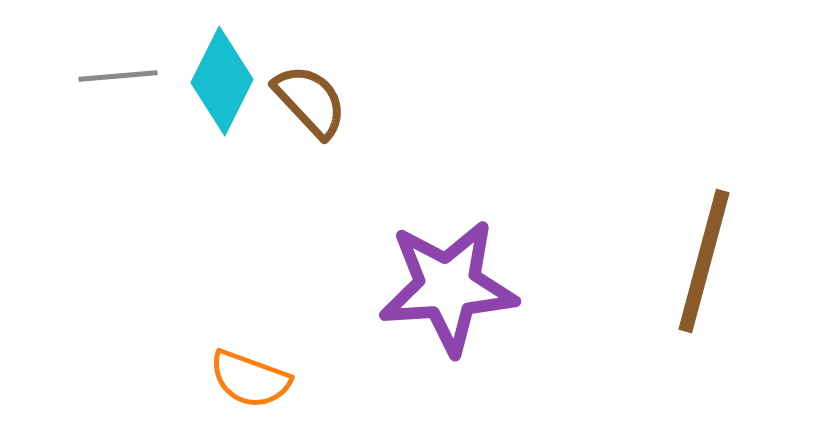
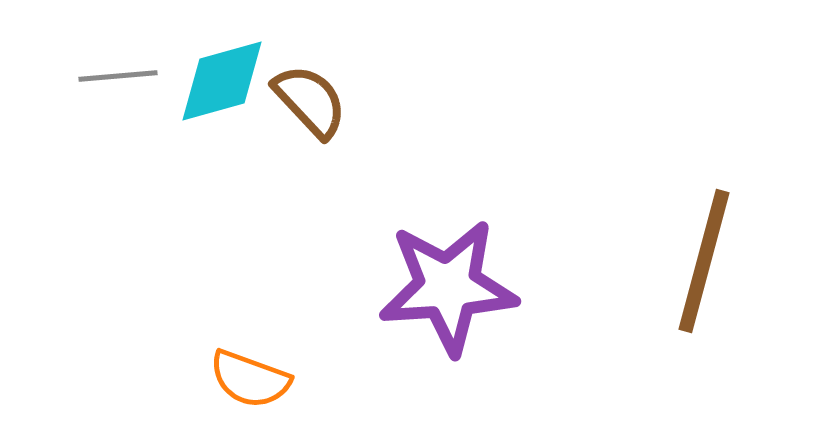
cyan diamond: rotated 48 degrees clockwise
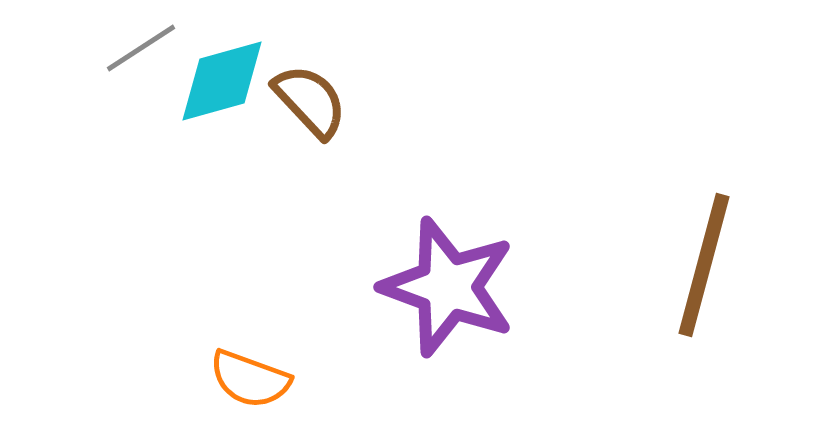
gray line: moved 23 px right, 28 px up; rotated 28 degrees counterclockwise
brown line: moved 4 px down
purple star: rotated 24 degrees clockwise
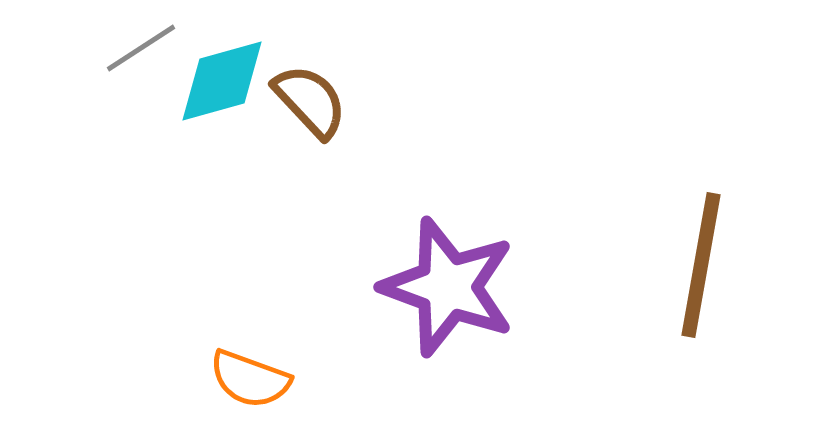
brown line: moved 3 px left; rotated 5 degrees counterclockwise
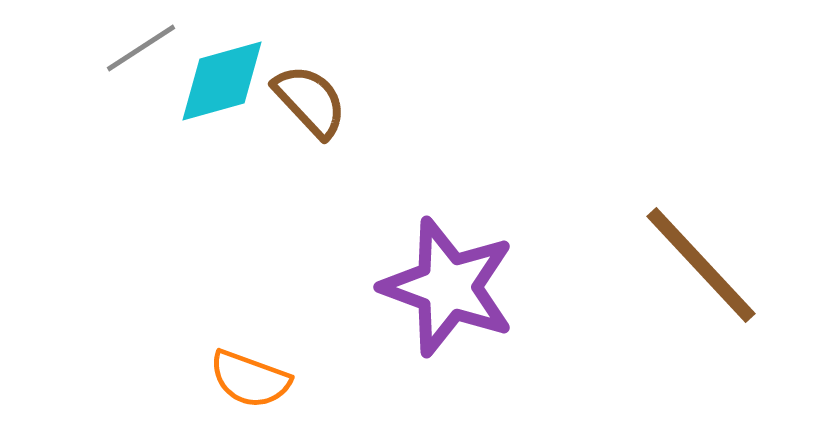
brown line: rotated 53 degrees counterclockwise
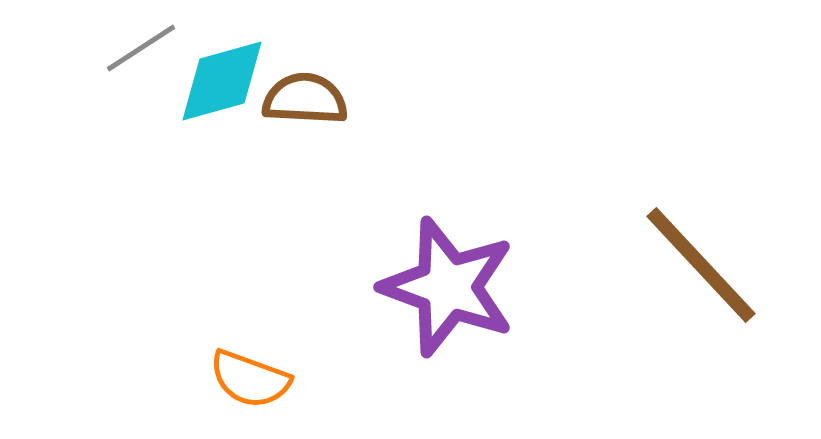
brown semicircle: moved 5 px left, 2 px up; rotated 44 degrees counterclockwise
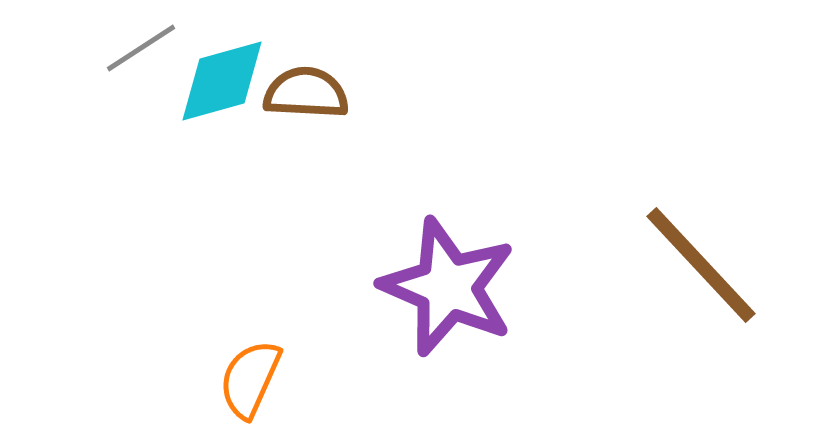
brown semicircle: moved 1 px right, 6 px up
purple star: rotated 3 degrees clockwise
orange semicircle: rotated 94 degrees clockwise
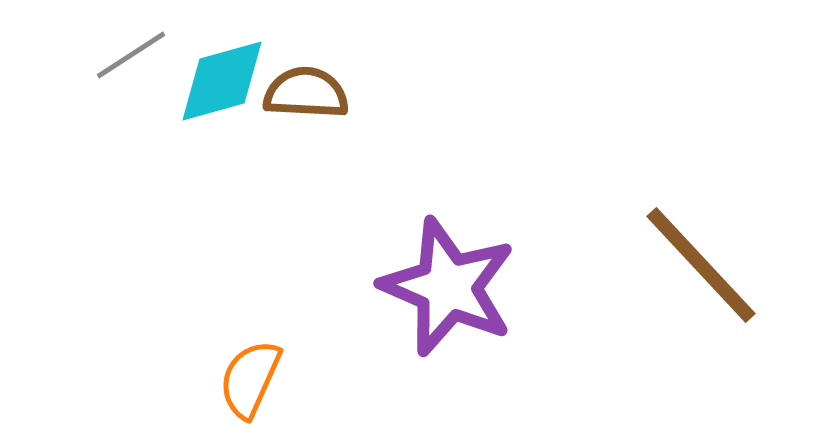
gray line: moved 10 px left, 7 px down
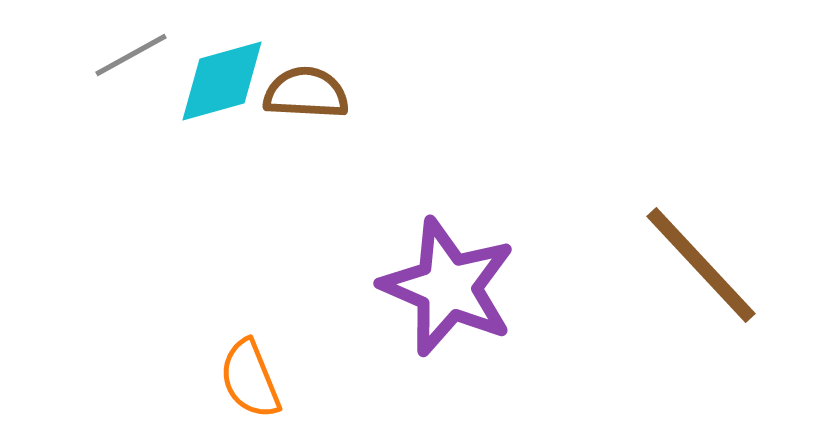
gray line: rotated 4 degrees clockwise
orange semicircle: rotated 46 degrees counterclockwise
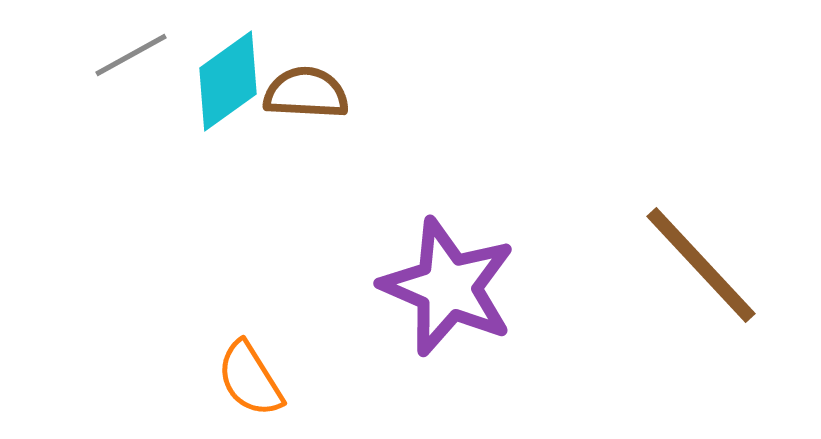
cyan diamond: moved 6 px right; rotated 20 degrees counterclockwise
orange semicircle: rotated 10 degrees counterclockwise
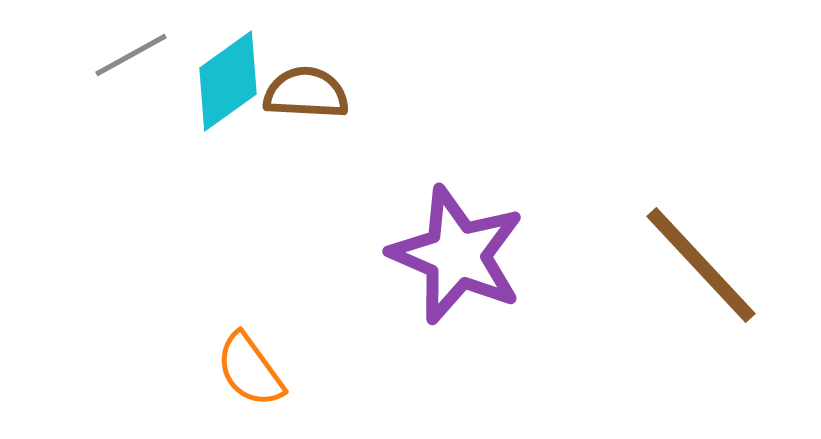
purple star: moved 9 px right, 32 px up
orange semicircle: moved 9 px up; rotated 4 degrees counterclockwise
